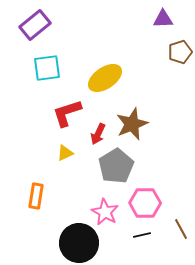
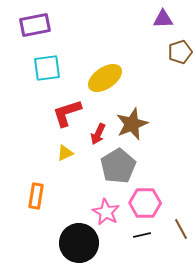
purple rectangle: rotated 28 degrees clockwise
gray pentagon: moved 2 px right
pink star: moved 1 px right
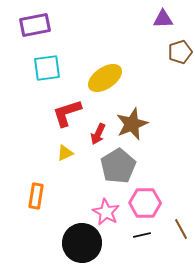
black circle: moved 3 px right
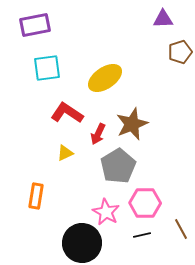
red L-shape: rotated 52 degrees clockwise
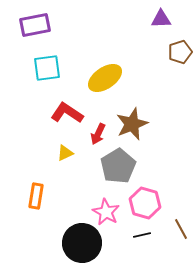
purple triangle: moved 2 px left
pink hexagon: rotated 16 degrees clockwise
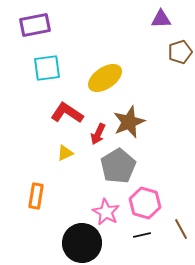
brown star: moved 3 px left, 2 px up
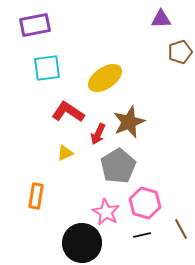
red L-shape: moved 1 px right, 1 px up
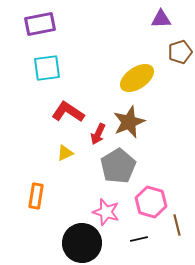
purple rectangle: moved 5 px right, 1 px up
yellow ellipse: moved 32 px right
pink hexagon: moved 6 px right, 1 px up
pink star: rotated 12 degrees counterclockwise
brown line: moved 4 px left, 4 px up; rotated 15 degrees clockwise
black line: moved 3 px left, 4 px down
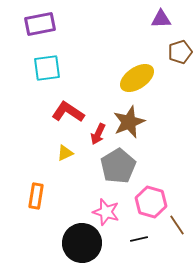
brown line: rotated 20 degrees counterclockwise
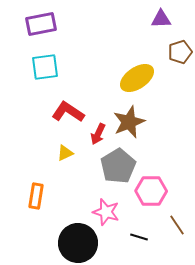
purple rectangle: moved 1 px right
cyan square: moved 2 px left, 1 px up
pink hexagon: moved 11 px up; rotated 16 degrees counterclockwise
black line: moved 2 px up; rotated 30 degrees clockwise
black circle: moved 4 px left
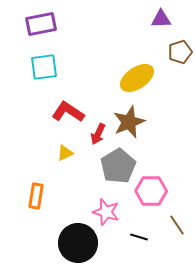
cyan square: moved 1 px left
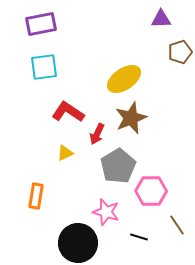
yellow ellipse: moved 13 px left, 1 px down
brown star: moved 2 px right, 4 px up
red arrow: moved 1 px left
